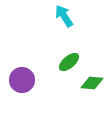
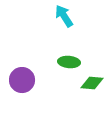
green ellipse: rotated 45 degrees clockwise
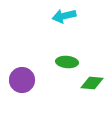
cyan arrow: rotated 70 degrees counterclockwise
green ellipse: moved 2 px left
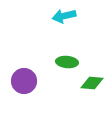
purple circle: moved 2 px right, 1 px down
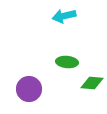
purple circle: moved 5 px right, 8 px down
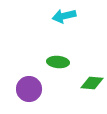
green ellipse: moved 9 px left
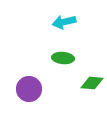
cyan arrow: moved 6 px down
green ellipse: moved 5 px right, 4 px up
